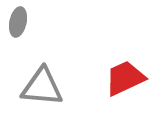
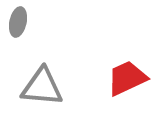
red trapezoid: moved 2 px right
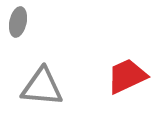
red trapezoid: moved 2 px up
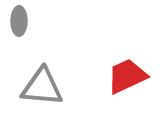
gray ellipse: moved 1 px right, 1 px up; rotated 12 degrees counterclockwise
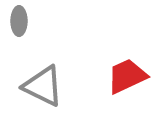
gray triangle: moved 1 px right, 1 px up; rotated 21 degrees clockwise
